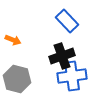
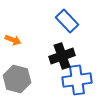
blue cross: moved 5 px right, 4 px down
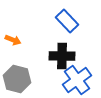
black cross: rotated 20 degrees clockwise
blue cross: rotated 28 degrees counterclockwise
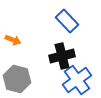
black cross: rotated 15 degrees counterclockwise
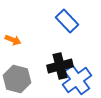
black cross: moved 2 px left, 10 px down
